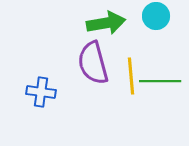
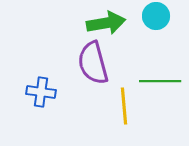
yellow line: moved 7 px left, 30 px down
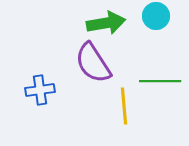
purple semicircle: rotated 18 degrees counterclockwise
blue cross: moved 1 px left, 2 px up; rotated 16 degrees counterclockwise
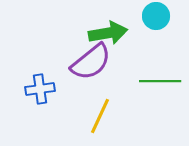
green arrow: moved 2 px right, 10 px down
purple semicircle: moved 2 px left, 1 px up; rotated 96 degrees counterclockwise
blue cross: moved 1 px up
yellow line: moved 24 px left, 10 px down; rotated 30 degrees clockwise
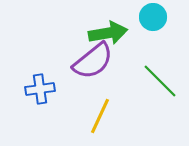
cyan circle: moved 3 px left, 1 px down
purple semicircle: moved 2 px right, 1 px up
green line: rotated 45 degrees clockwise
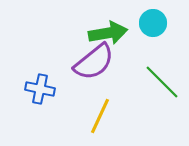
cyan circle: moved 6 px down
purple semicircle: moved 1 px right, 1 px down
green line: moved 2 px right, 1 px down
blue cross: rotated 20 degrees clockwise
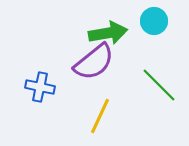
cyan circle: moved 1 px right, 2 px up
green line: moved 3 px left, 3 px down
blue cross: moved 2 px up
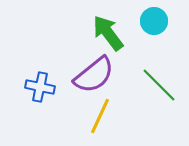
green arrow: rotated 117 degrees counterclockwise
purple semicircle: moved 13 px down
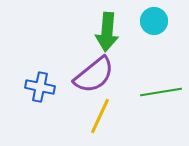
green arrow: moved 1 px left, 1 px up; rotated 138 degrees counterclockwise
green line: moved 2 px right, 7 px down; rotated 54 degrees counterclockwise
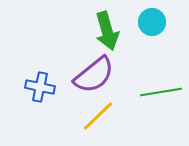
cyan circle: moved 2 px left, 1 px down
green arrow: moved 1 px up; rotated 21 degrees counterclockwise
yellow line: moved 2 px left; rotated 21 degrees clockwise
